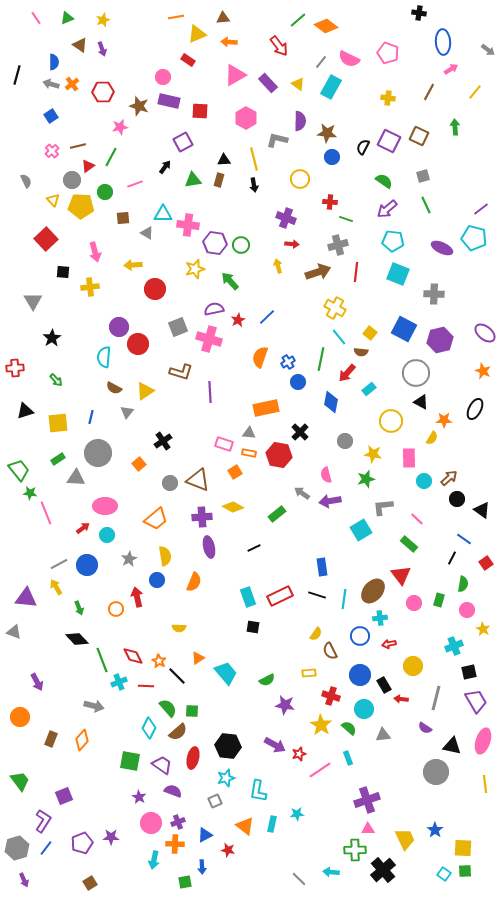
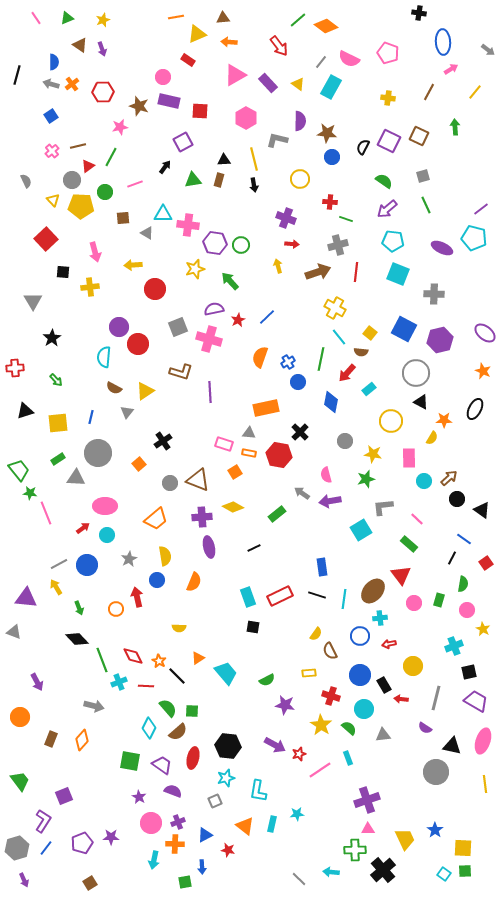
purple trapezoid at (476, 701): rotated 30 degrees counterclockwise
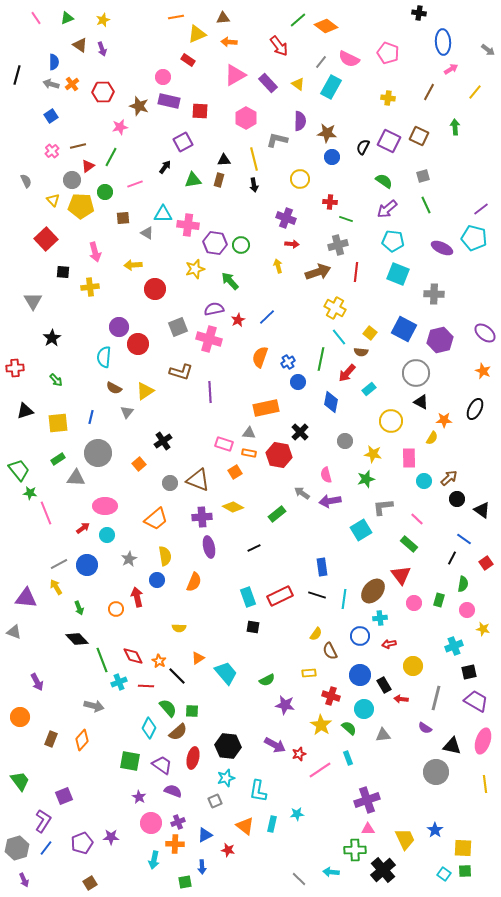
yellow star at (483, 629): rotated 16 degrees counterclockwise
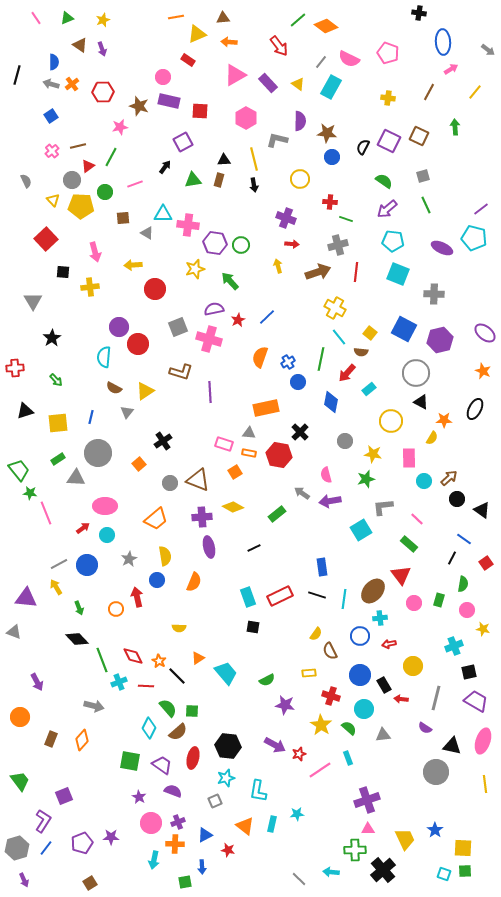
cyan square at (444, 874): rotated 16 degrees counterclockwise
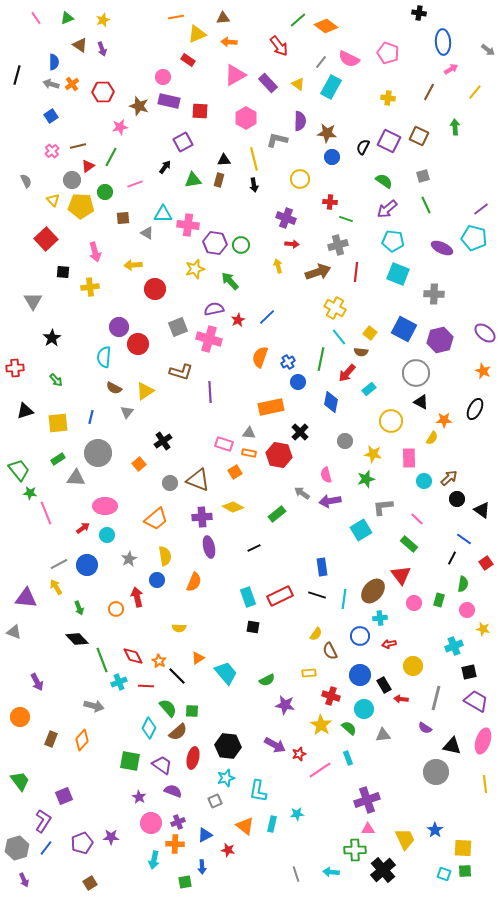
orange rectangle at (266, 408): moved 5 px right, 1 px up
gray line at (299, 879): moved 3 px left, 5 px up; rotated 28 degrees clockwise
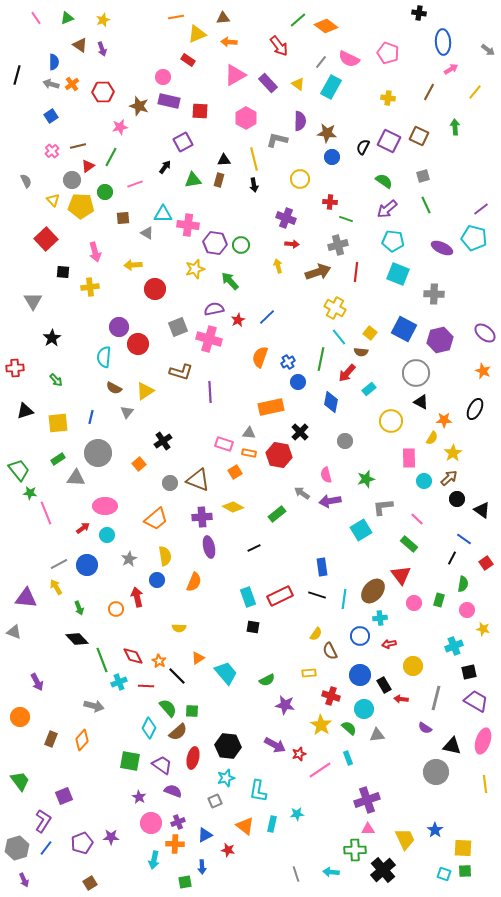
yellow star at (373, 454): moved 80 px right, 1 px up; rotated 30 degrees clockwise
gray triangle at (383, 735): moved 6 px left
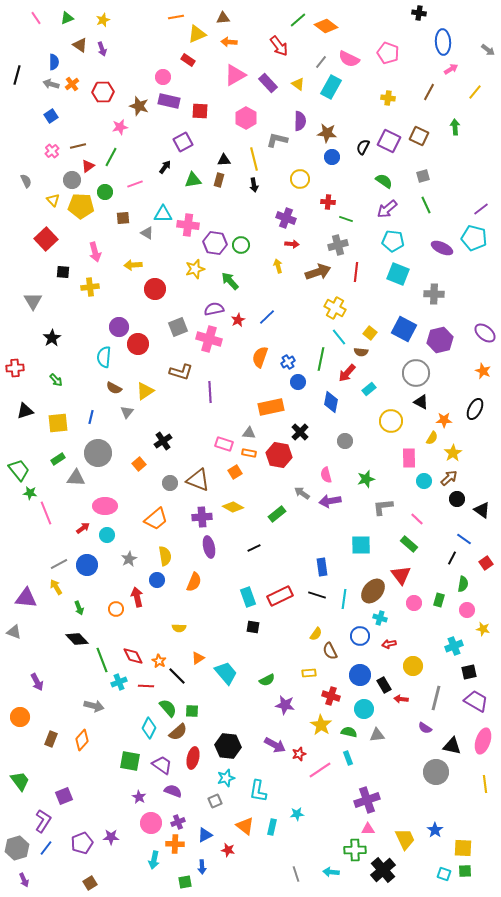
red cross at (330, 202): moved 2 px left
cyan square at (361, 530): moved 15 px down; rotated 30 degrees clockwise
cyan cross at (380, 618): rotated 24 degrees clockwise
green semicircle at (349, 728): moved 4 px down; rotated 28 degrees counterclockwise
cyan rectangle at (272, 824): moved 3 px down
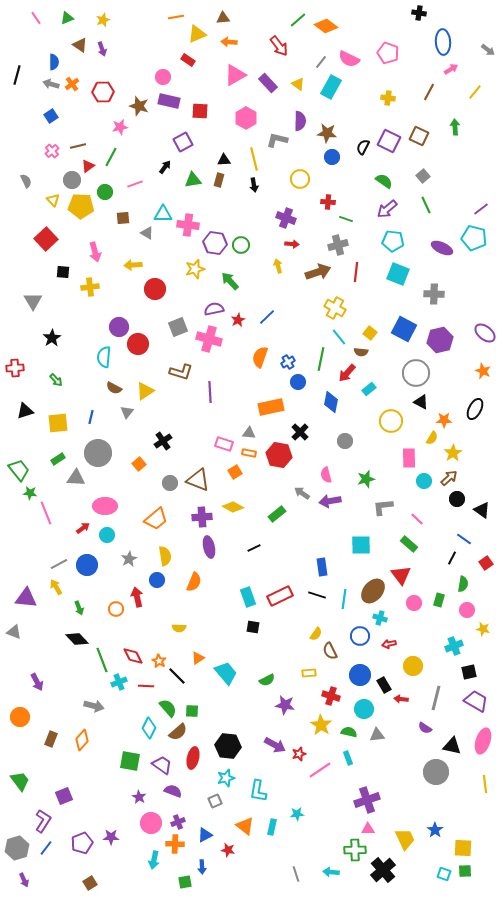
gray square at (423, 176): rotated 24 degrees counterclockwise
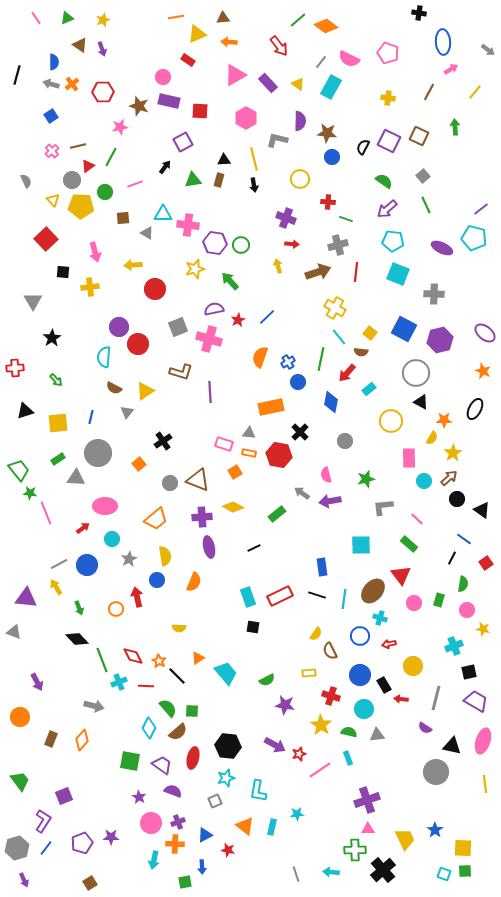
cyan circle at (107, 535): moved 5 px right, 4 px down
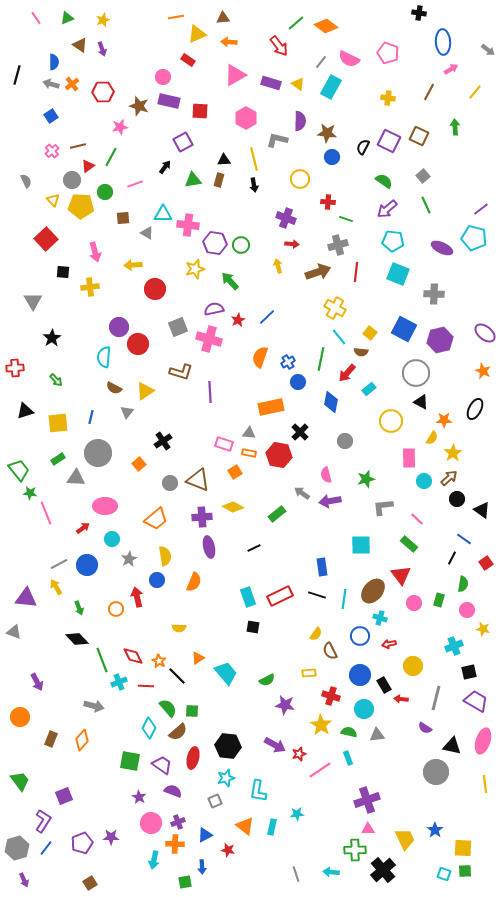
green line at (298, 20): moved 2 px left, 3 px down
purple rectangle at (268, 83): moved 3 px right; rotated 30 degrees counterclockwise
